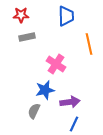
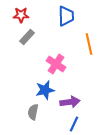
gray rectangle: rotated 35 degrees counterclockwise
gray semicircle: moved 1 px left, 1 px down; rotated 14 degrees counterclockwise
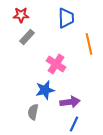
blue trapezoid: moved 2 px down
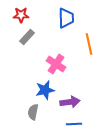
blue line: rotated 63 degrees clockwise
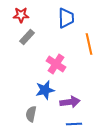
gray semicircle: moved 2 px left, 2 px down
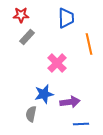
pink cross: moved 1 px right, 1 px up; rotated 12 degrees clockwise
blue star: moved 1 px left, 4 px down
blue line: moved 7 px right
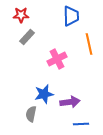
blue trapezoid: moved 5 px right, 2 px up
pink cross: moved 4 px up; rotated 18 degrees clockwise
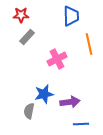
gray semicircle: moved 2 px left, 3 px up
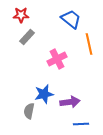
blue trapezoid: moved 3 px down; rotated 50 degrees counterclockwise
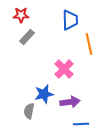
blue trapezoid: moved 1 px left, 1 px down; rotated 50 degrees clockwise
pink cross: moved 7 px right, 10 px down; rotated 18 degrees counterclockwise
